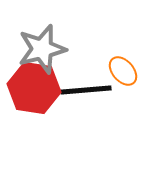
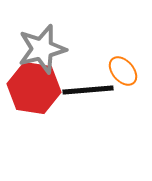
black line: moved 2 px right
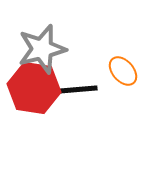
black line: moved 16 px left
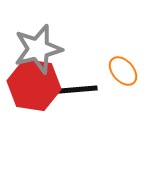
gray star: moved 4 px left
red hexagon: moved 3 px up
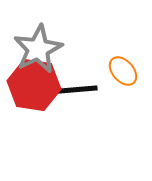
gray star: rotated 12 degrees counterclockwise
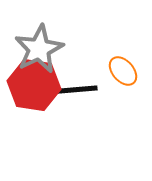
gray star: moved 1 px right
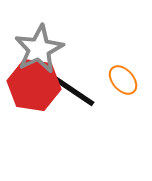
orange ellipse: moved 9 px down
black line: rotated 39 degrees clockwise
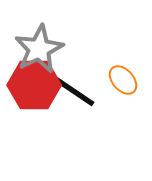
red hexagon: rotated 9 degrees counterclockwise
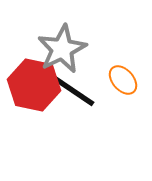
gray star: moved 23 px right
red hexagon: rotated 12 degrees clockwise
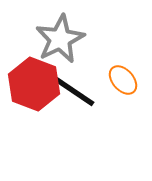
gray star: moved 2 px left, 10 px up
red hexagon: moved 1 px up; rotated 9 degrees clockwise
